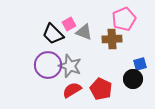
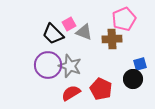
red semicircle: moved 1 px left, 3 px down
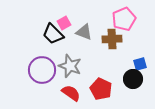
pink square: moved 5 px left, 1 px up
purple circle: moved 6 px left, 5 px down
red semicircle: rotated 66 degrees clockwise
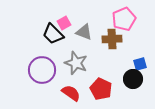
gray star: moved 6 px right, 3 px up
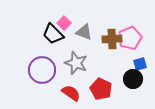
pink pentagon: moved 6 px right, 19 px down
pink square: rotated 16 degrees counterclockwise
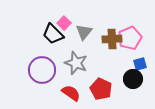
gray triangle: rotated 48 degrees clockwise
